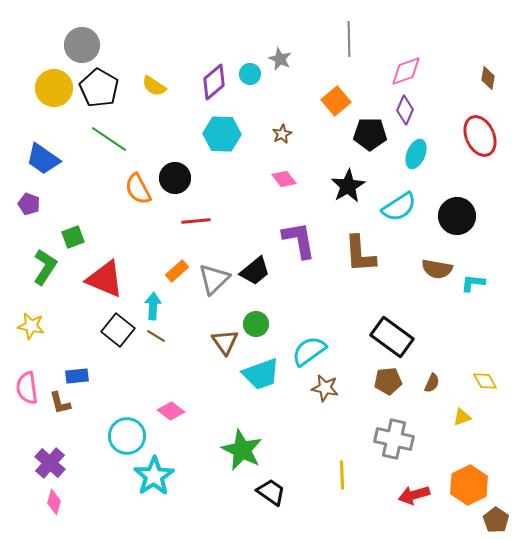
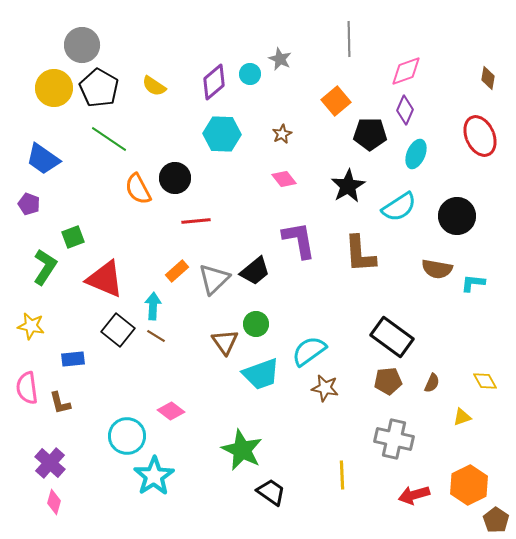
blue rectangle at (77, 376): moved 4 px left, 17 px up
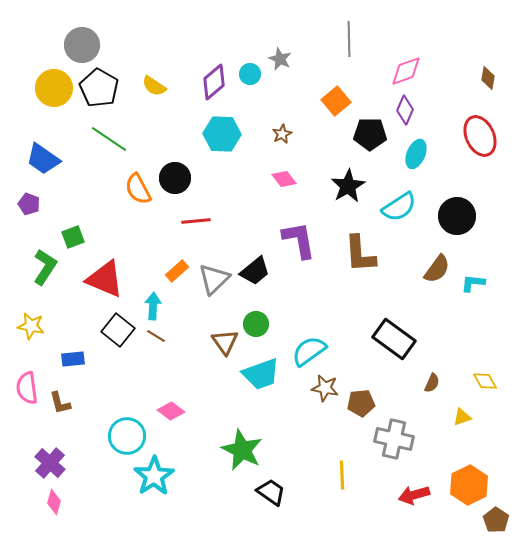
brown semicircle at (437, 269): rotated 64 degrees counterclockwise
black rectangle at (392, 337): moved 2 px right, 2 px down
brown pentagon at (388, 381): moved 27 px left, 22 px down
